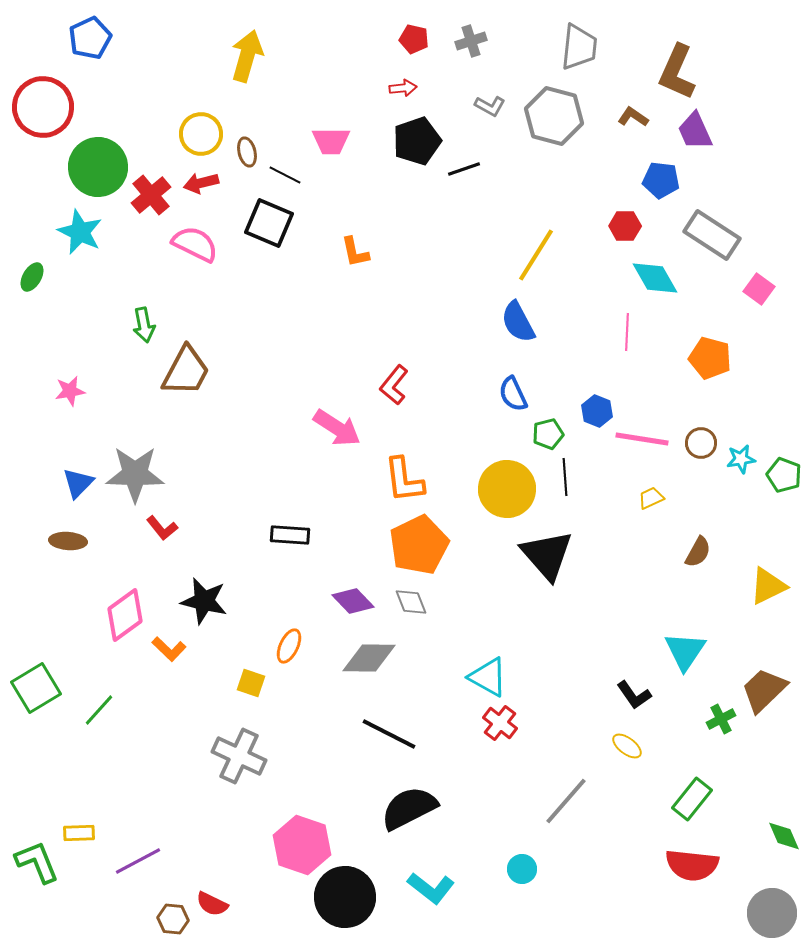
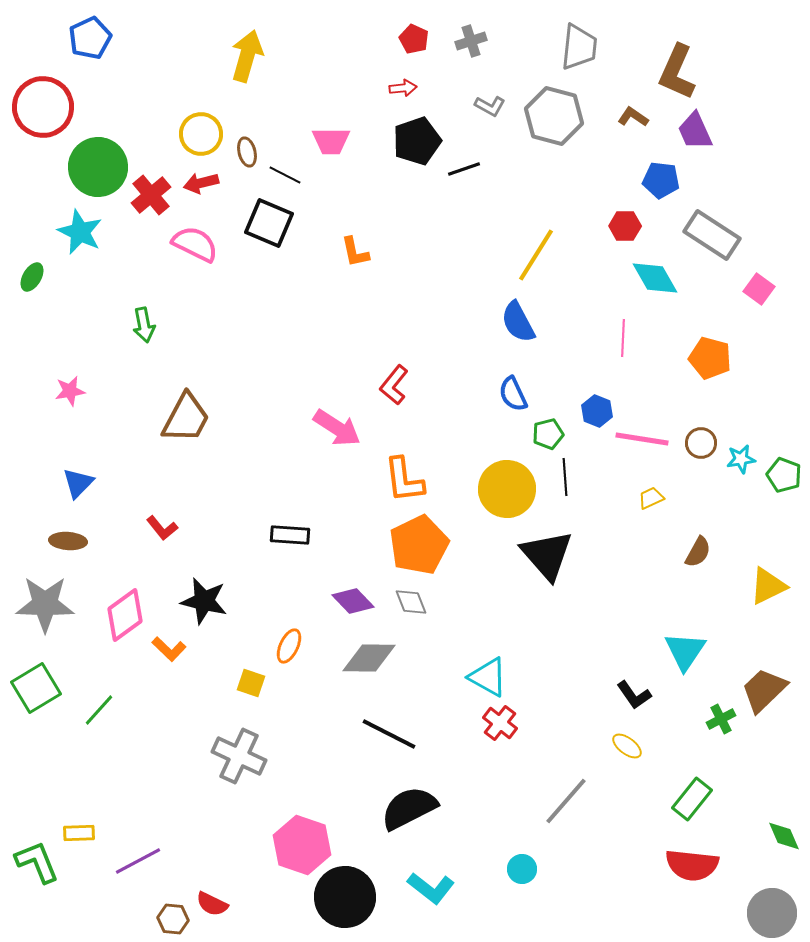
red pentagon at (414, 39): rotated 12 degrees clockwise
pink line at (627, 332): moved 4 px left, 6 px down
brown trapezoid at (186, 371): moved 47 px down
gray star at (135, 474): moved 90 px left, 130 px down
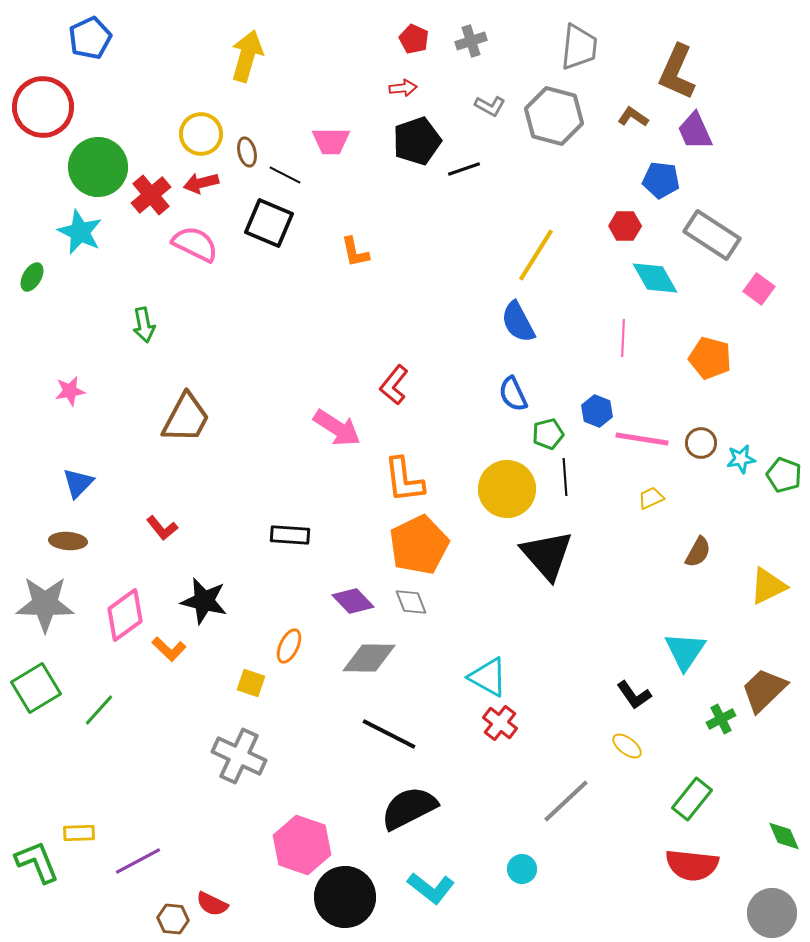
gray line at (566, 801): rotated 6 degrees clockwise
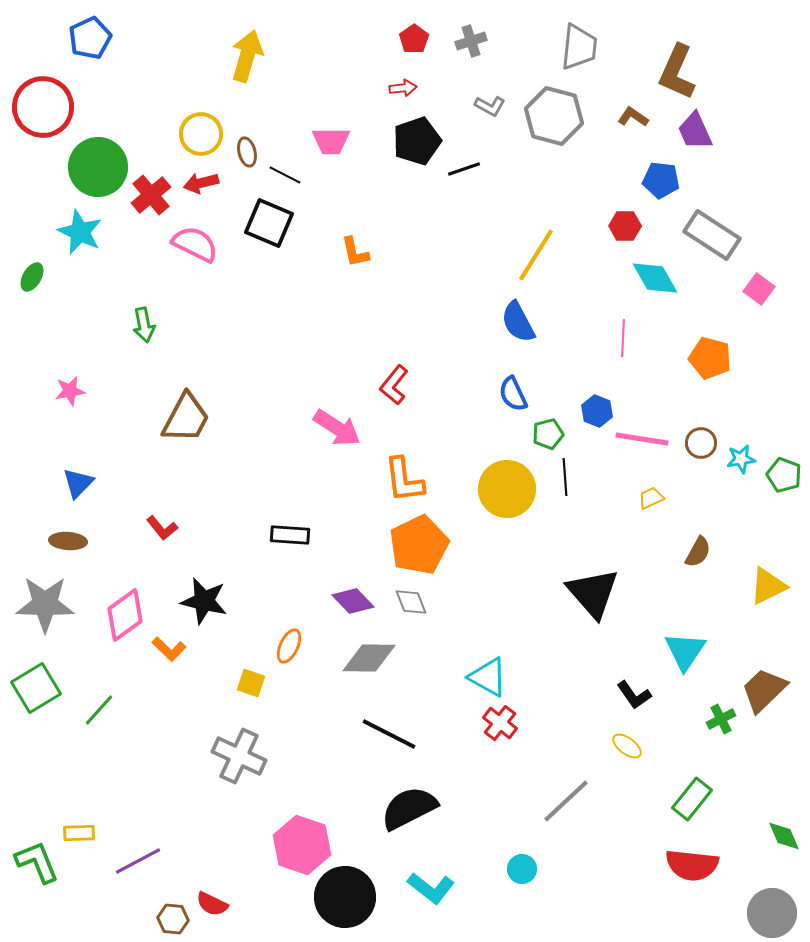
red pentagon at (414, 39): rotated 12 degrees clockwise
black triangle at (547, 555): moved 46 px right, 38 px down
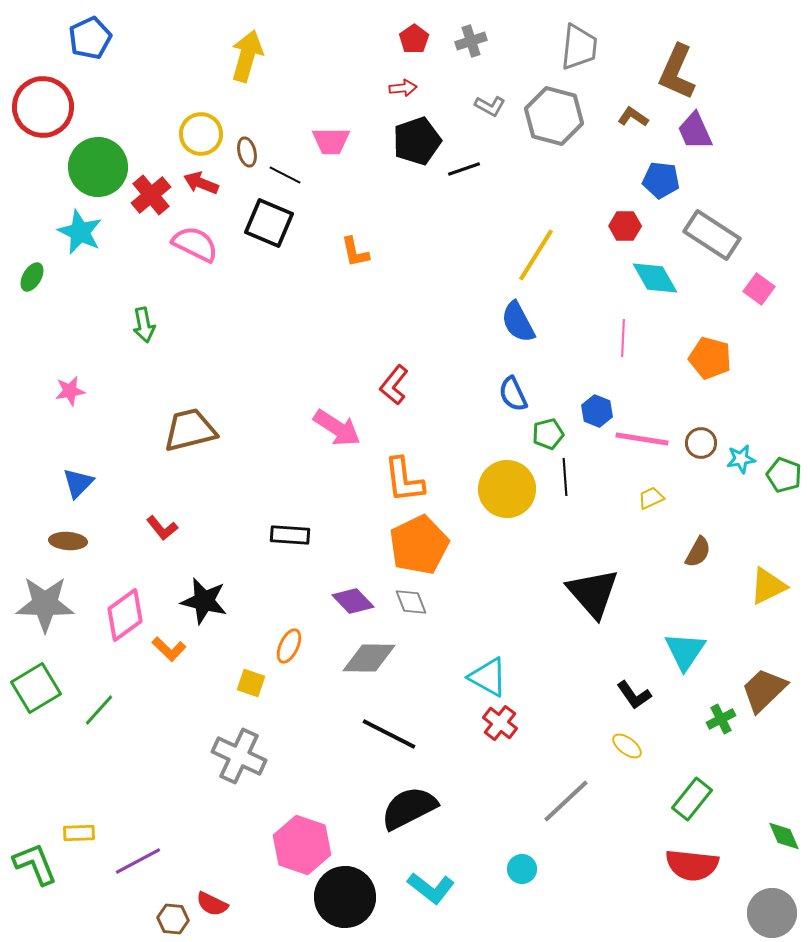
red arrow at (201, 183): rotated 36 degrees clockwise
brown trapezoid at (186, 418): moved 4 px right, 12 px down; rotated 132 degrees counterclockwise
green L-shape at (37, 862): moved 2 px left, 2 px down
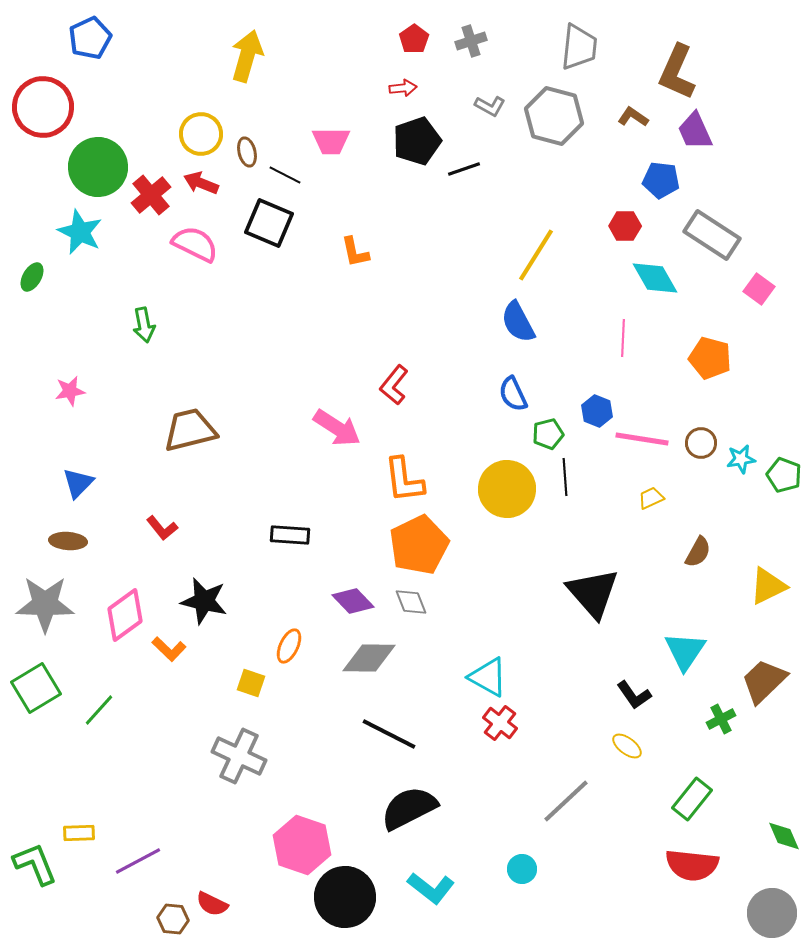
brown trapezoid at (764, 690): moved 9 px up
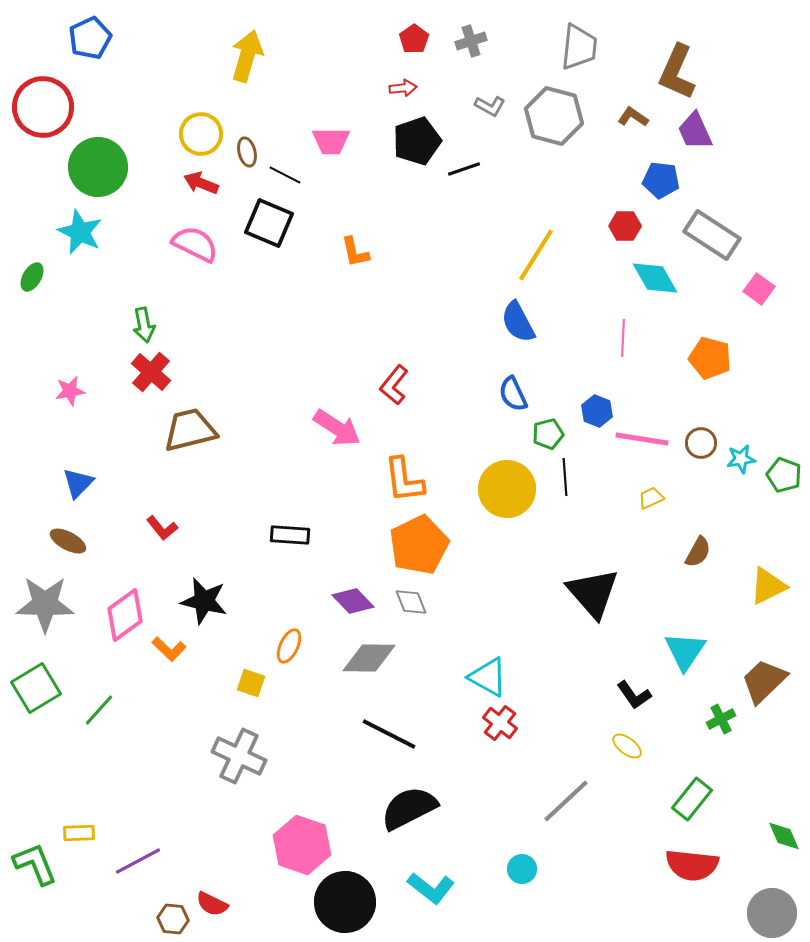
red cross at (151, 195): moved 177 px down; rotated 9 degrees counterclockwise
brown ellipse at (68, 541): rotated 24 degrees clockwise
black circle at (345, 897): moved 5 px down
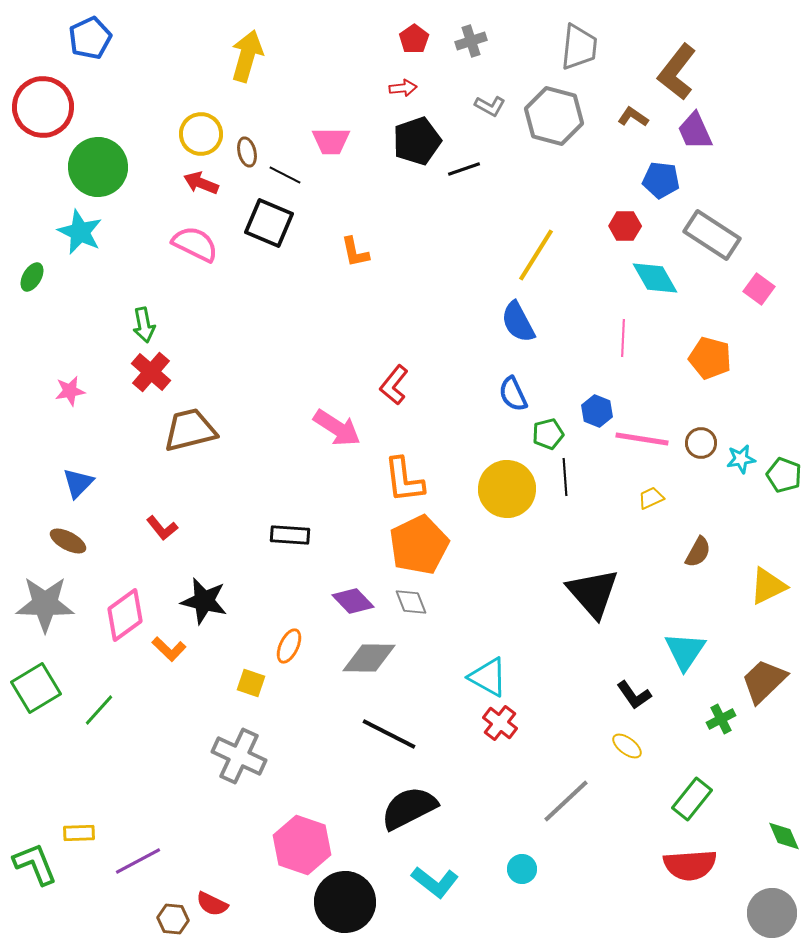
brown L-shape at (677, 72): rotated 14 degrees clockwise
red semicircle at (692, 865): moved 2 px left; rotated 10 degrees counterclockwise
cyan L-shape at (431, 888): moved 4 px right, 6 px up
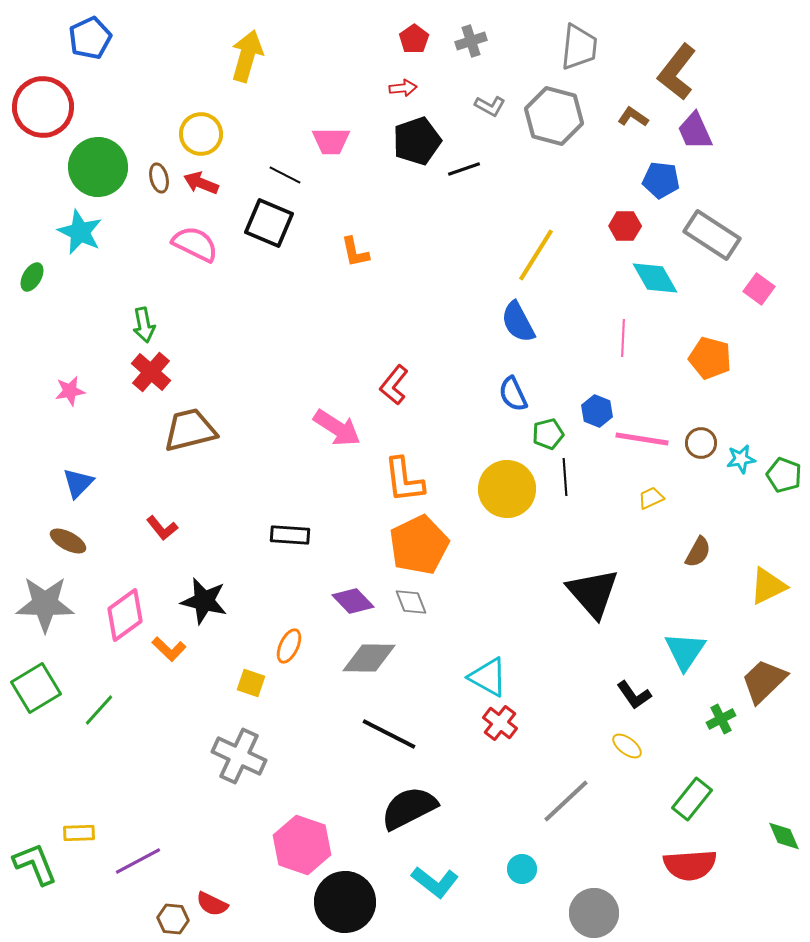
brown ellipse at (247, 152): moved 88 px left, 26 px down
gray circle at (772, 913): moved 178 px left
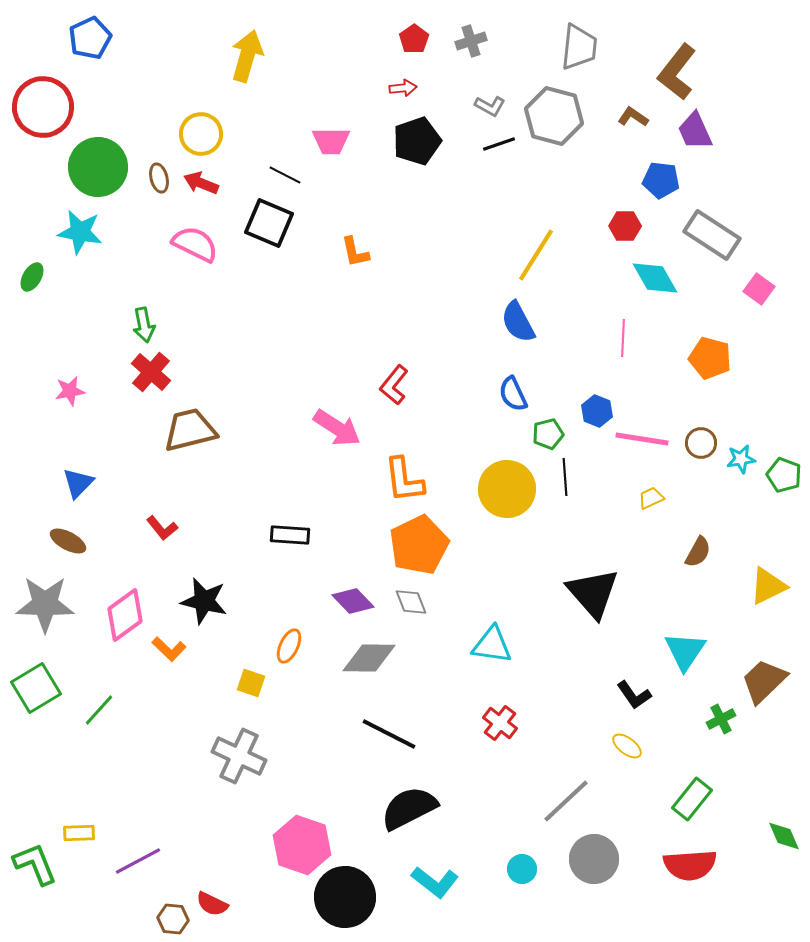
black line at (464, 169): moved 35 px right, 25 px up
cyan star at (80, 232): rotated 15 degrees counterclockwise
cyan triangle at (488, 677): moved 4 px right, 32 px up; rotated 21 degrees counterclockwise
black circle at (345, 902): moved 5 px up
gray circle at (594, 913): moved 54 px up
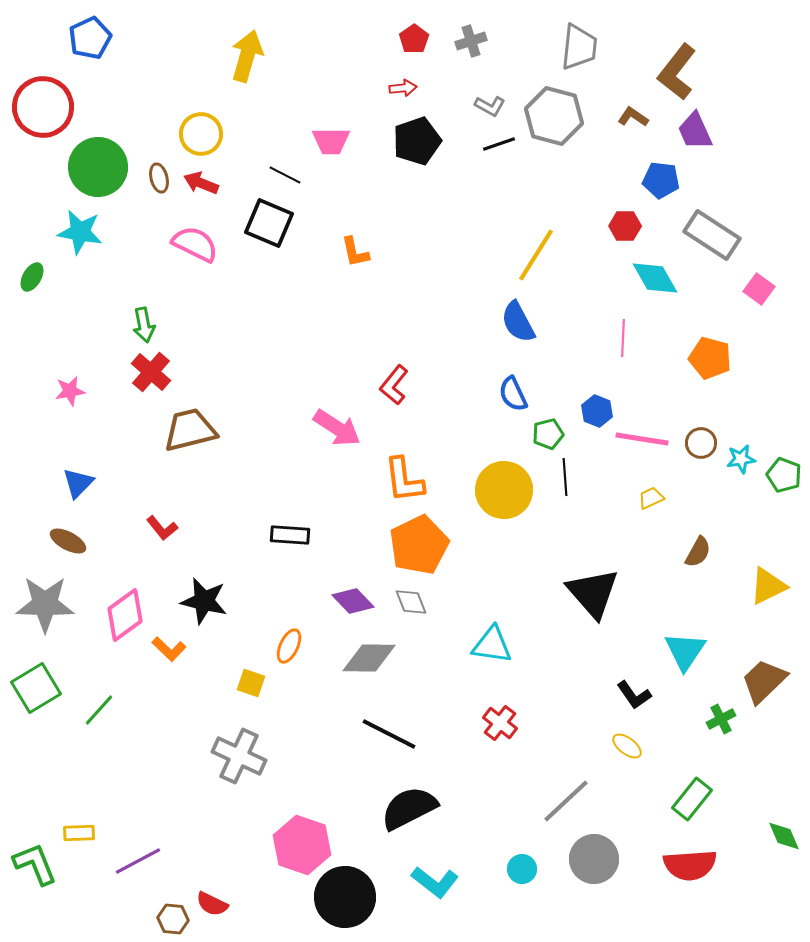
yellow circle at (507, 489): moved 3 px left, 1 px down
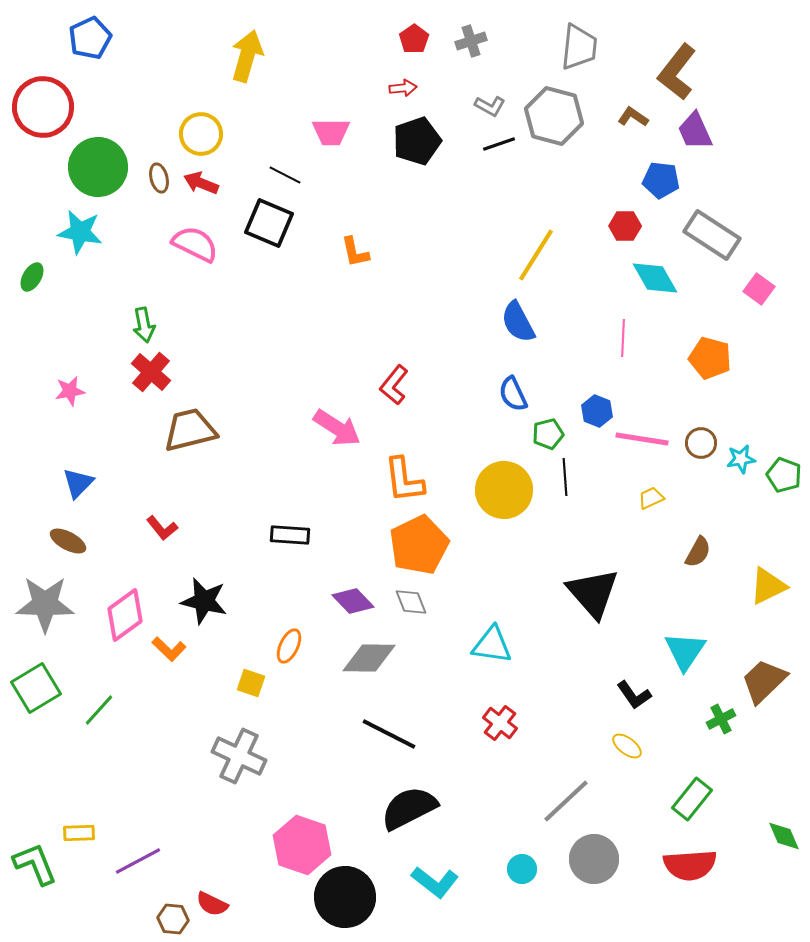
pink trapezoid at (331, 141): moved 9 px up
